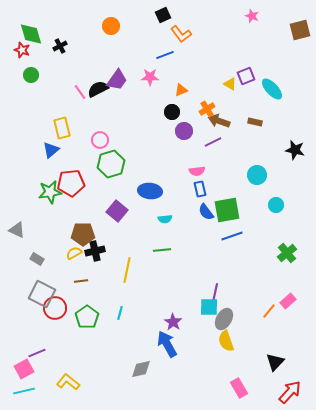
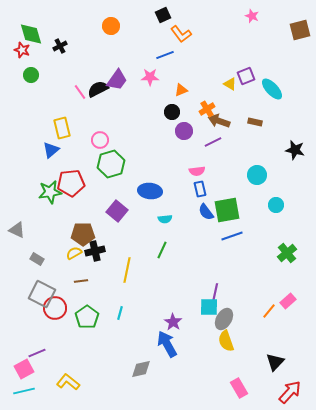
green line at (162, 250): rotated 60 degrees counterclockwise
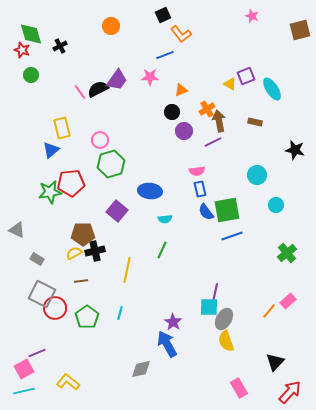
cyan ellipse at (272, 89): rotated 10 degrees clockwise
brown arrow at (219, 121): rotated 60 degrees clockwise
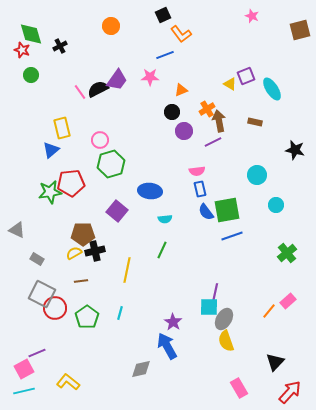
blue arrow at (167, 344): moved 2 px down
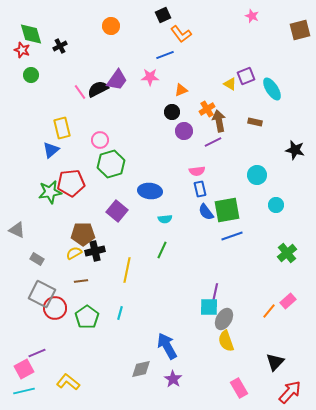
purple star at (173, 322): moved 57 px down
